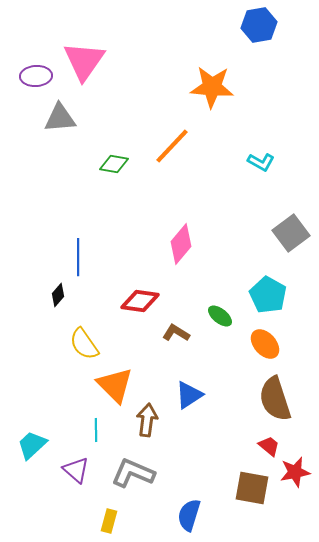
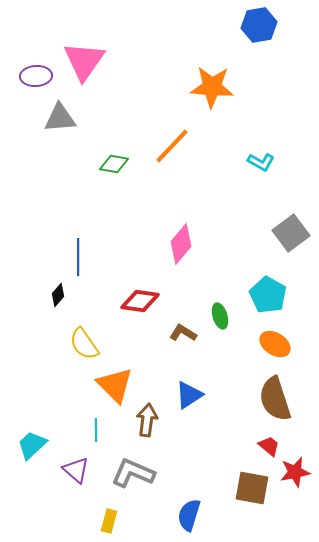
green ellipse: rotated 35 degrees clockwise
brown L-shape: moved 7 px right
orange ellipse: moved 10 px right; rotated 16 degrees counterclockwise
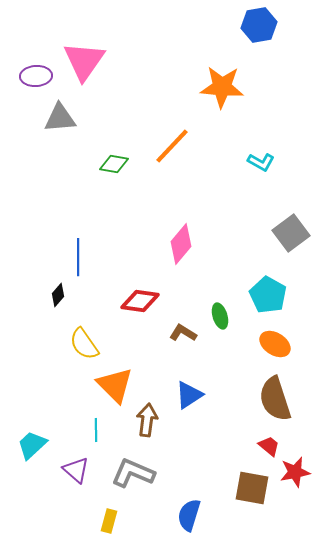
orange star: moved 10 px right
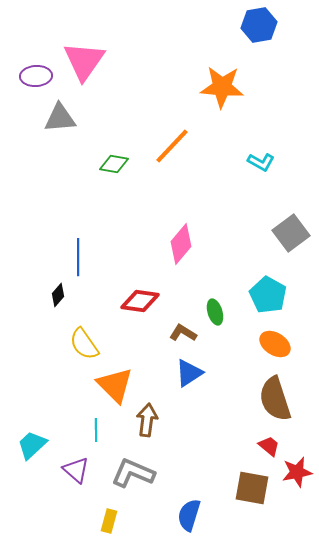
green ellipse: moved 5 px left, 4 px up
blue triangle: moved 22 px up
red star: moved 2 px right
